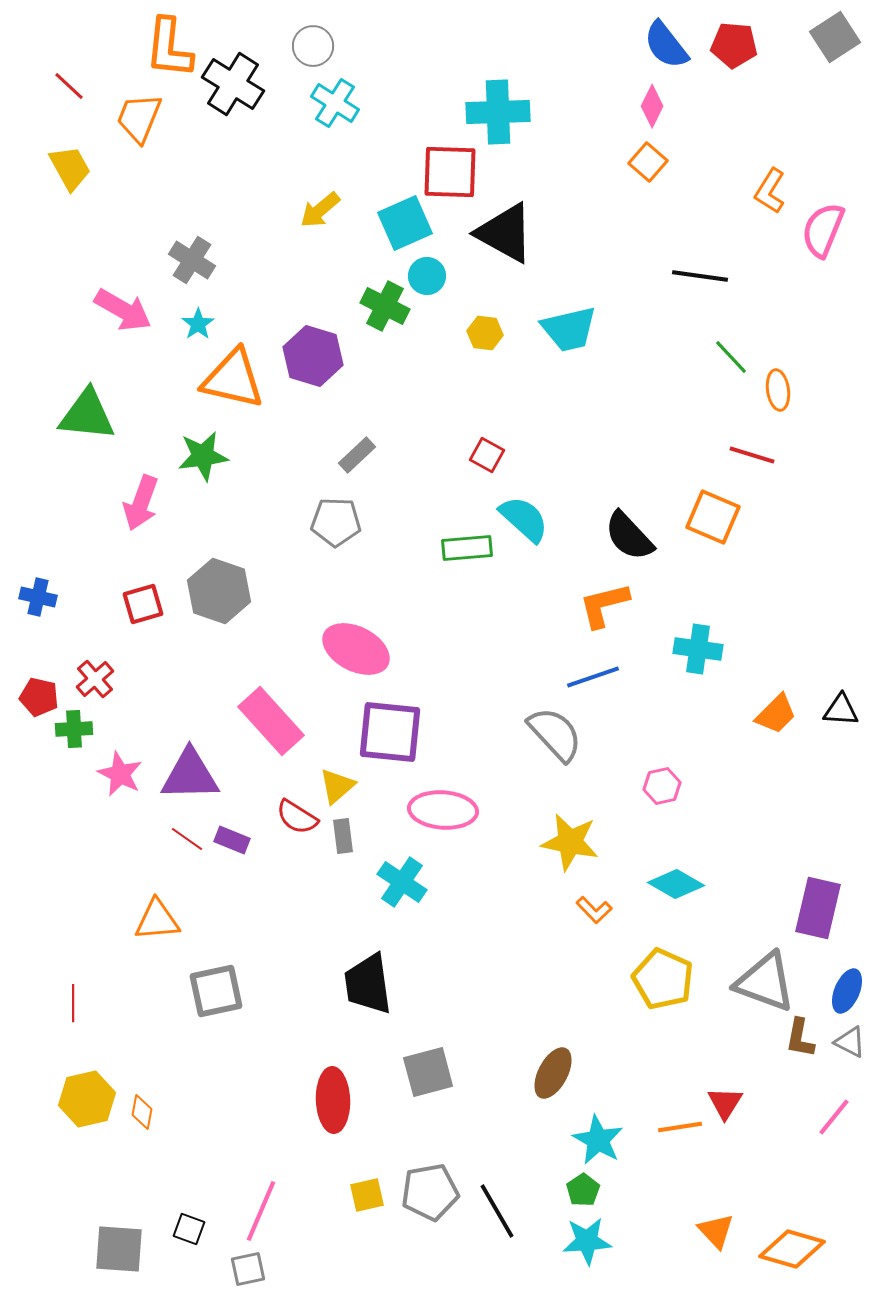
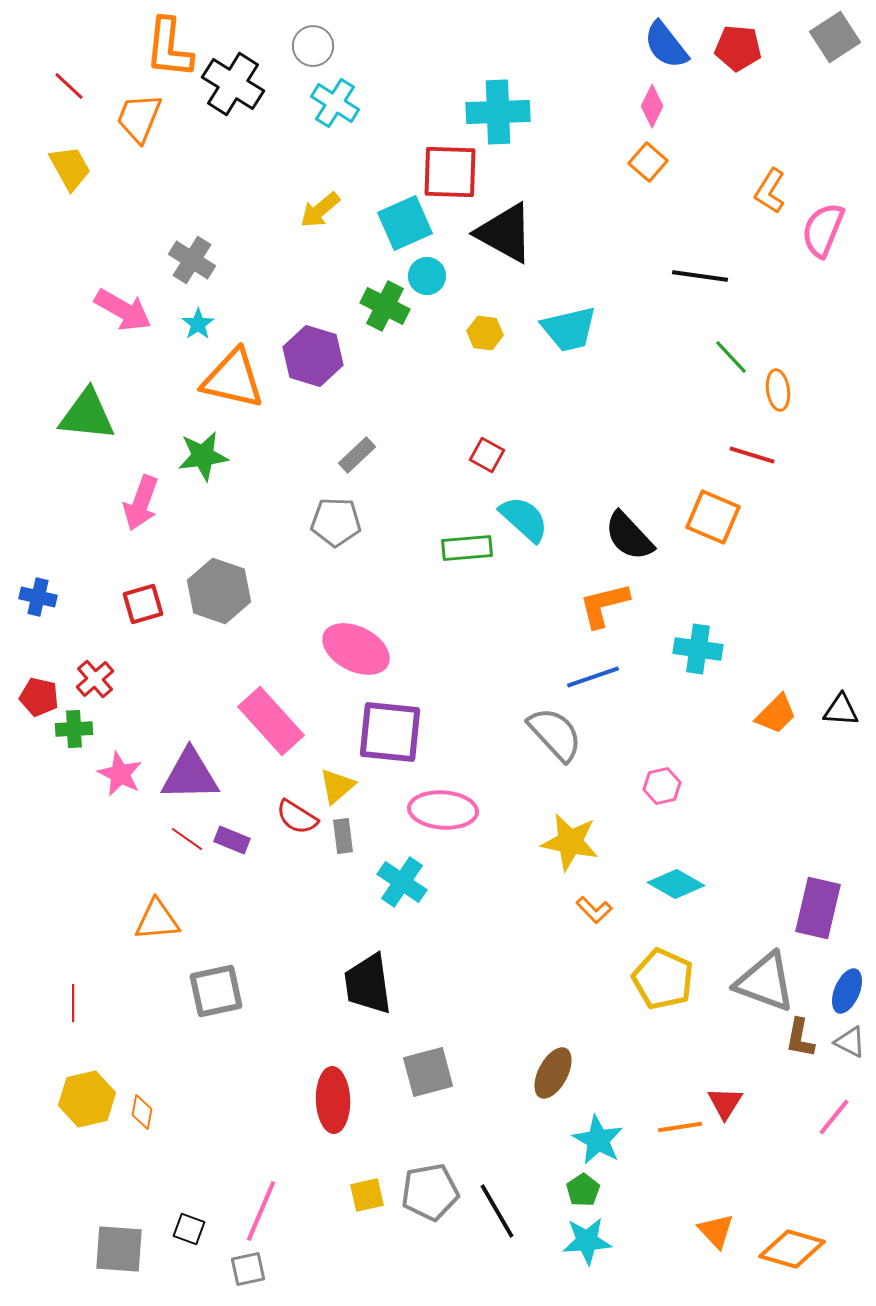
red pentagon at (734, 45): moved 4 px right, 3 px down
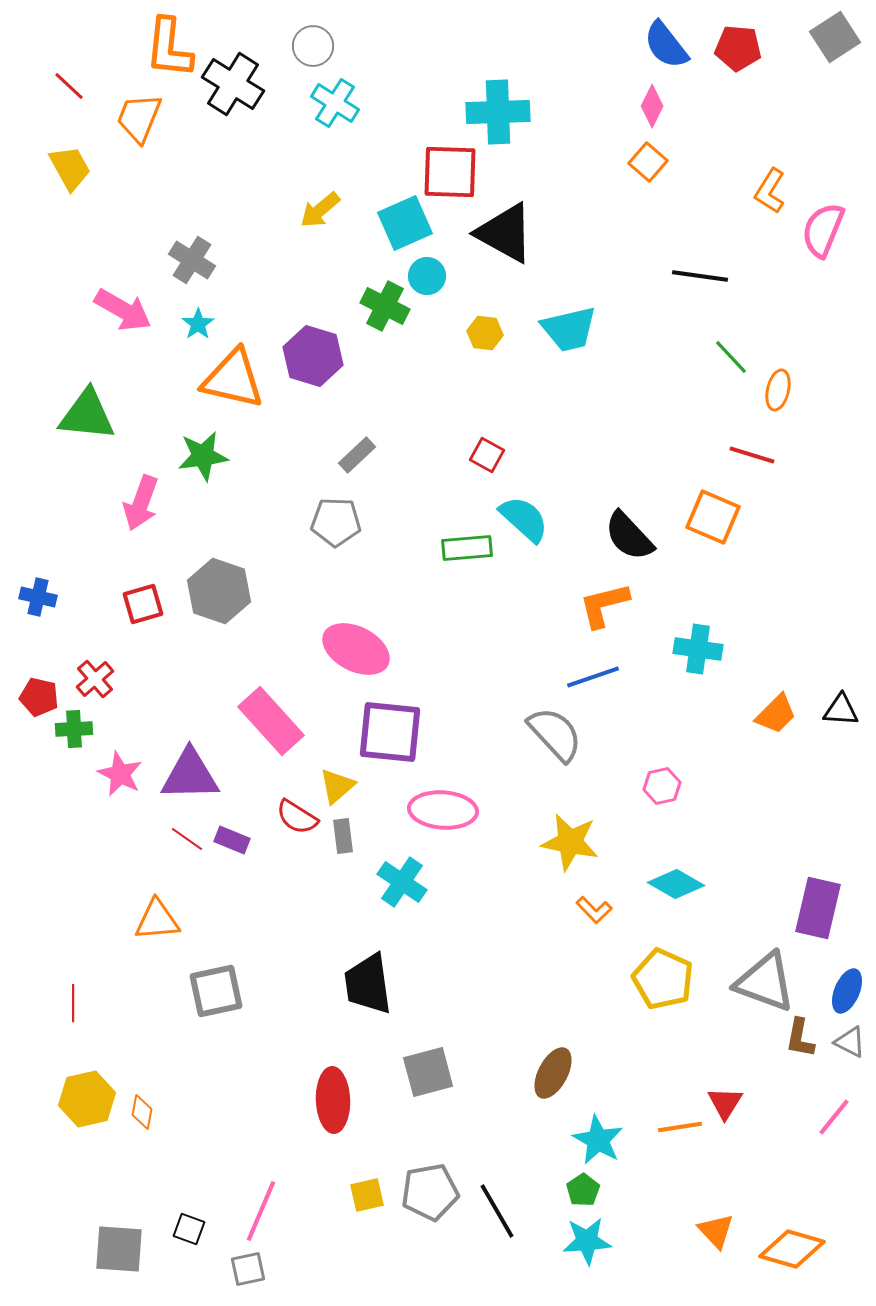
orange ellipse at (778, 390): rotated 21 degrees clockwise
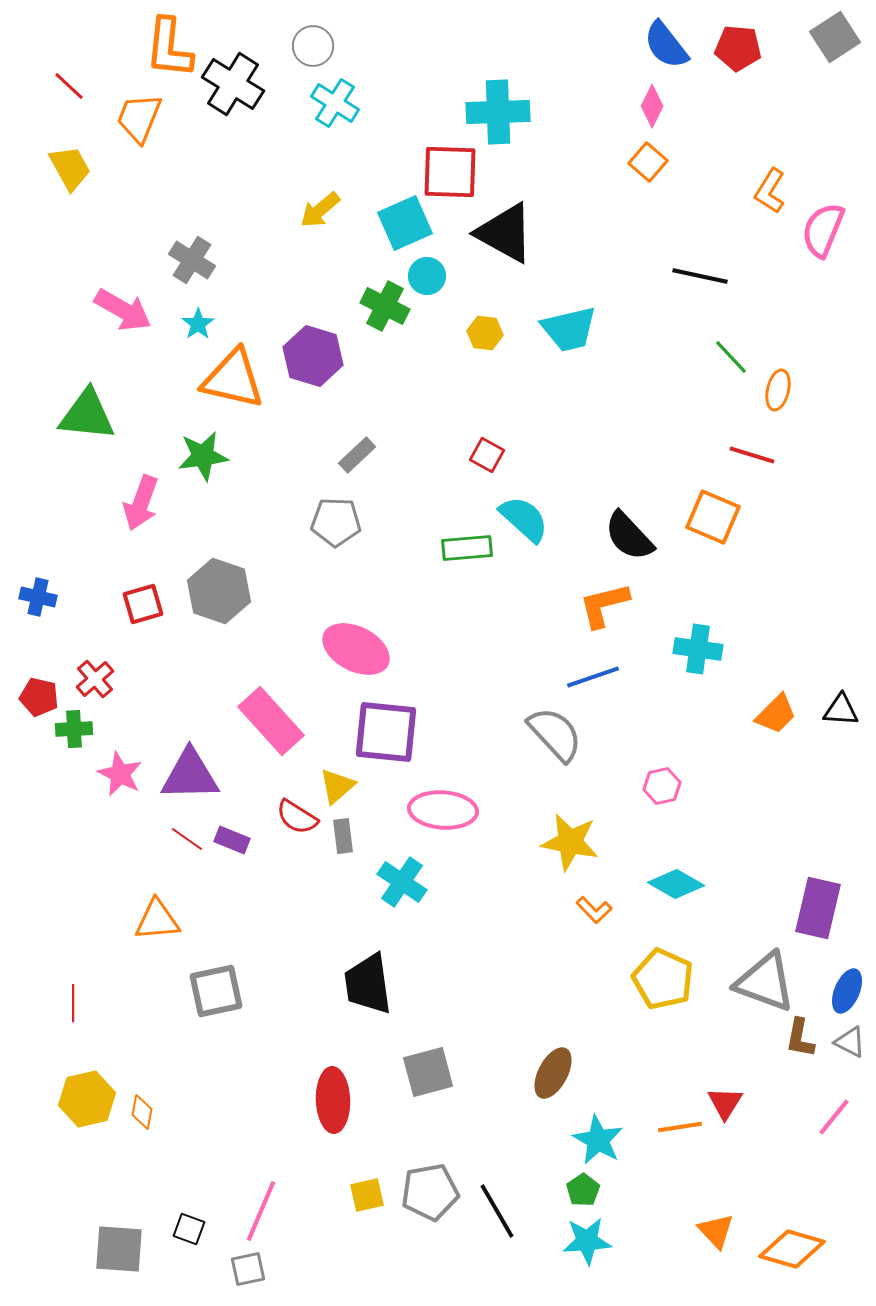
black line at (700, 276): rotated 4 degrees clockwise
purple square at (390, 732): moved 4 px left
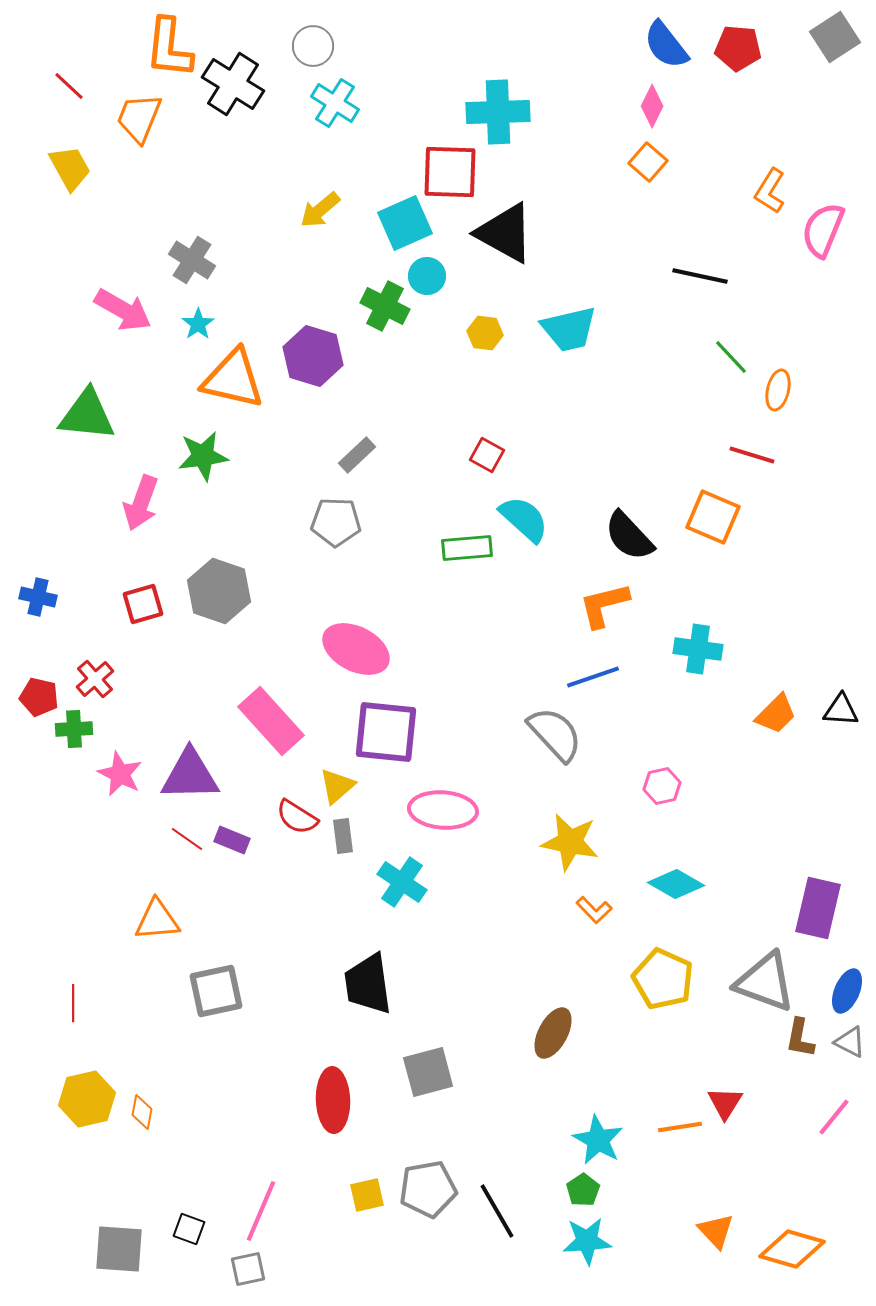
brown ellipse at (553, 1073): moved 40 px up
gray pentagon at (430, 1192): moved 2 px left, 3 px up
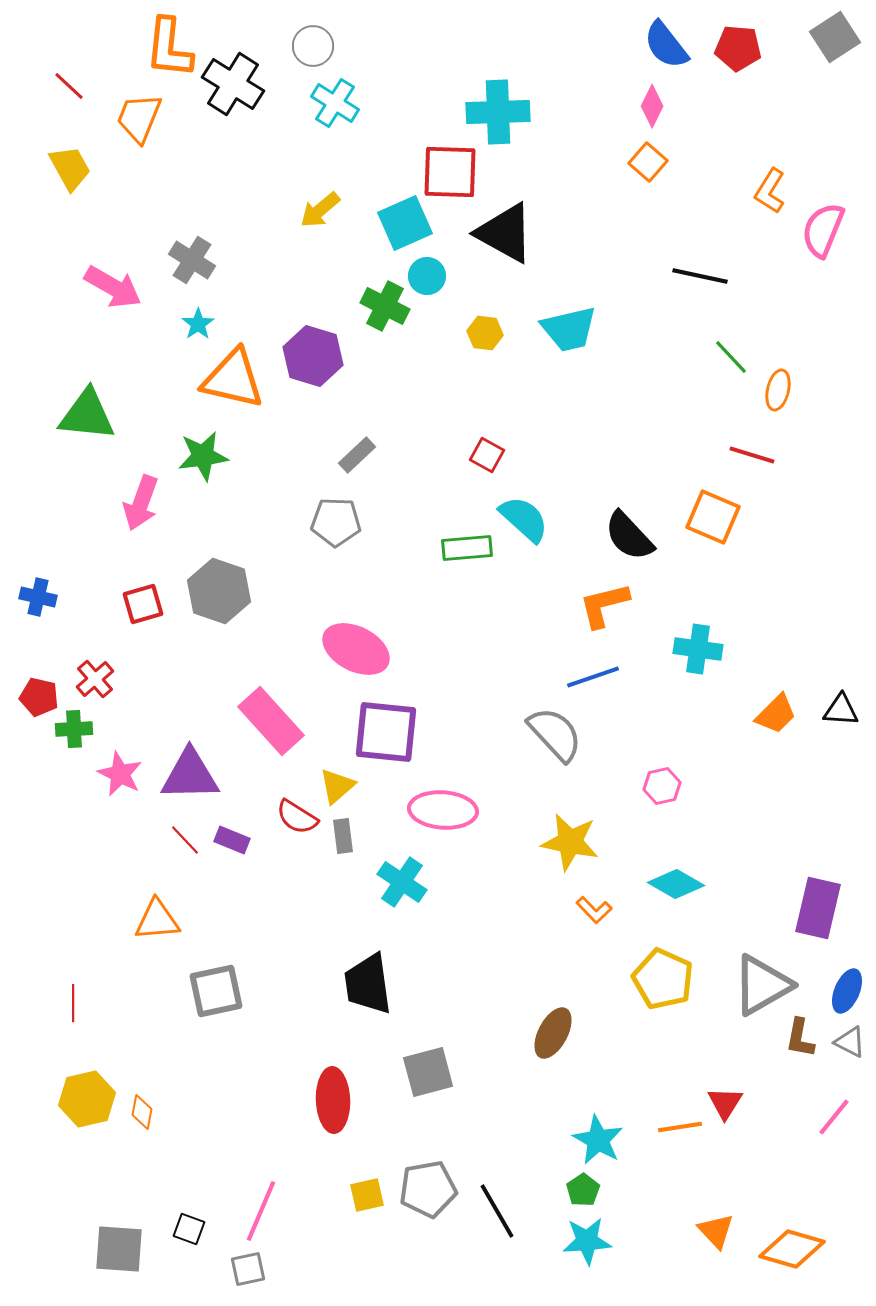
pink arrow at (123, 310): moved 10 px left, 23 px up
red line at (187, 839): moved 2 px left, 1 px down; rotated 12 degrees clockwise
gray triangle at (765, 982): moved 3 px left, 3 px down; rotated 50 degrees counterclockwise
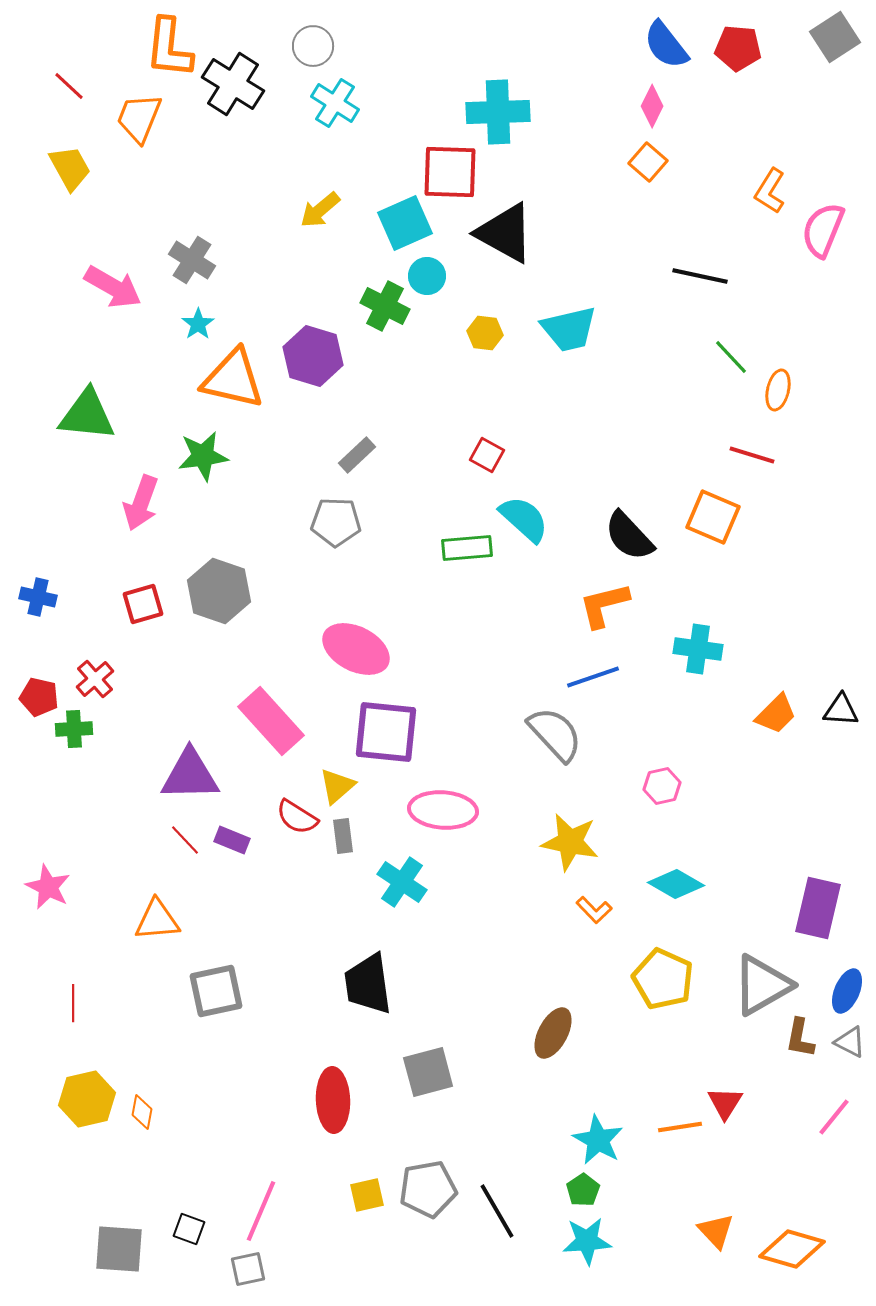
pink star at (120, 774): moved 72 px left, 113 px down
